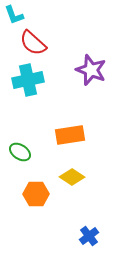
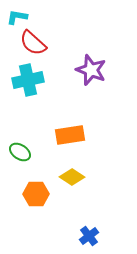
cyan L-shape: moved 3 px right, 2 px down; rotated 120 degrees clockwise
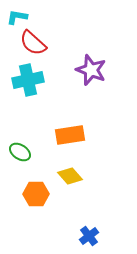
yellow diamond: moved 2 px left, 1 px up; rotated 15 degrees clockwise
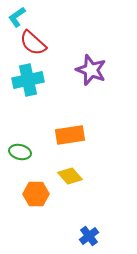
cyan L-shape: rotated 45 degrees counterclockwise
green ellipse: rotated 20 degrees counterclockwise
